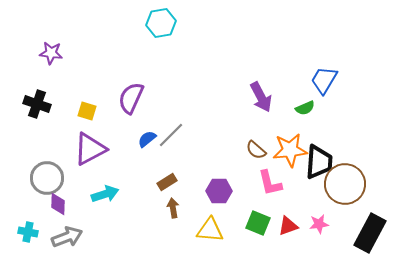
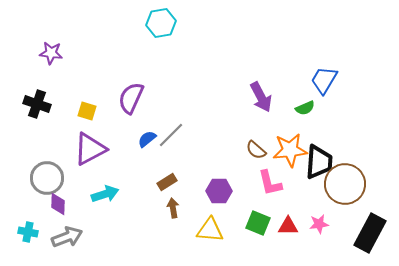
red triangle: rotated 20 degrees clockwise
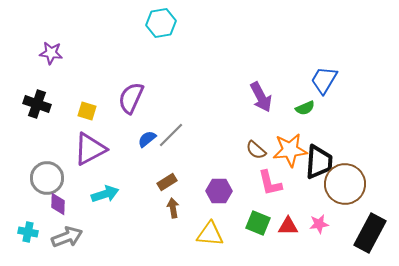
yellow triangle: moved 4 px down
